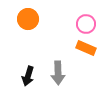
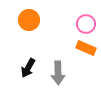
orange circle: moved 1 px right, 1 px down
black arrow: moved 8 px up; rotated 12 degrees clockwise
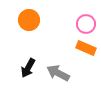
gray arrow: rotated 120 degrees clockwise
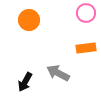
pink circle: moved 11 px up
orange rectangle: rotated 30 degrees counterclockwise
black arrow: moved 3 px left, 14 px down
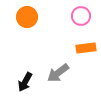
pink circle: moved 5 px left, 3 px down
orange circle: moved 2 px left, 3 px up
gray arrow: rotated 65 degrees counterclockwise
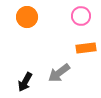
gray arrow: moved 1 px right
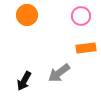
orange circle: moved 2 px up
black arrow: moved 1 px left, 1 px up
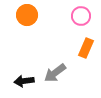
orange rectangle: rotated 60 degrees counterclockwise
gray arrow: moved 4 px left
black arrow: rotated 54 degrees clockwise
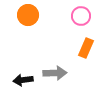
orange circle: moved 1 px right
gray arrow: rotated 145 degrees counterclockwise
black arrow: moved 1 px left, 1 px up
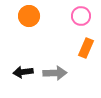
orange circle: moved 1 px right, 1 px down
black arrow: moved 8 px up
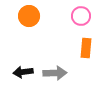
orange rectangle: rotated 18 degrees counterclockwise
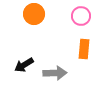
orange circle: moved 5 px right, 2 px up
orange rectangle: moved 2 px left, 1 px down
black arrow: moved 1 px right, 7 px up; rotated 24 degrees counterclockwise
